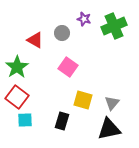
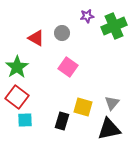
purple star: moved 3 px right, 3 px up; rotated 24 degrees counterclockwise
red triangle: moved 1 px right, 2 px up
yellow square: moved 7 px down
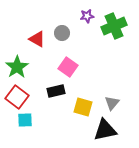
red triangle: moved 1 px right, 1 px down
black rectangle: moved 6 px left, 30 px up; rotated 60 degrees clockwise
black triangle: moved 4 px left, 1 px down
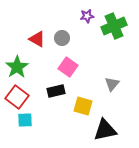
gray circle: moved 5 px down
gray triangle: moved 19 px up
yellow square: moved 1 px up
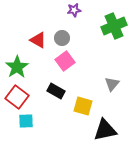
purple star: moved 13 px left, 6 px up
red triangle: moved 1 px right, 1 px down
pink square: moved 3 px left, 6 px up; rotated 18 degrees clockwise
black rectangle: rotated 42 degrees clockwise
cyan square: moved 1 px right, 1 px down
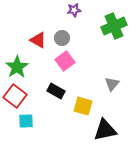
red square: moved 2 px left, 1 px up
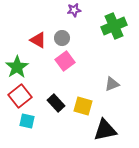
gray triangle: rotated 28 degrees clockwise
black rectangle: moved 12 px down; rotated 18 degrees clockwise
red square: moved 5 px right; rotated 15 degrees clockwise
cyan square: moved 1 px right; rotated 14 degrees clockwise
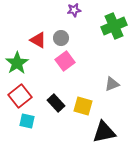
gray circle: moved 1 px left
green star: moved 4 px up
black triangle: moved 1 px left, 2 px down
